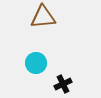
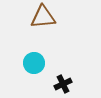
cyan circle: moved 2 px left
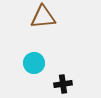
black cross: rotated 18 degrees clockwise
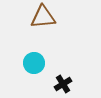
black cross: rotated 24 degrees counterclockwise
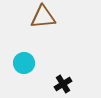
cyan circle: moved 10 px left
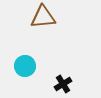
cyan circle: moved 1 px right, 3 px down
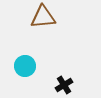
black cross: moved 1 px right, 1 px down
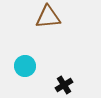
brown triangle: moved 5 px right
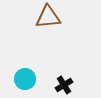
cyan circle: moved 13 px down
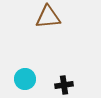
black cross: rotated 24 degrees clockwise
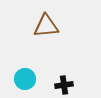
brown triangle: moved 2 px left, 9 px down
